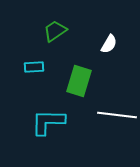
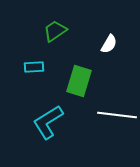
cyan L-shape: rotated 33 degrees counterclockwise
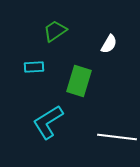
white line: moved 22 px down
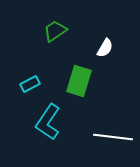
white semicircle: moved 4 px left, 4 px down
cyan rectangle: moved 4 px left, 17 px down; rotated 24 degrees counterclockwise
cyan L-shape: rotated 24 degrees counterclockwise
white line: moved 4 px left
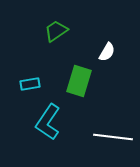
green trapezoid: moved 1 px right
white semicircle: moved 2 px right, 4 px down
cyan rectangle: rotated 18 degrees clockwise
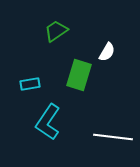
green rectangle: moved 6 px up
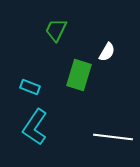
green trapezoid: moved 1 px up; rotated 30 degrees counterclockwise
cyan rectangle: moved 3 px down; rotated 30 degrees clockwise
cyan L-shape: moved 13 px left, 5 px down
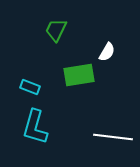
green rectangle: rotated 64 degrees clockwise
cyan L-shape: rotated 18 degrees counterclockwise
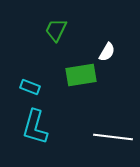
green rectangle: moved 2 px right
